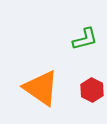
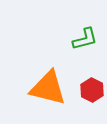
orange triangle: moved 7 px right; rotated 21 degrees counterclockwise
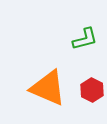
orange triangle: rotated 9 degrees clockwise
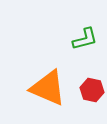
red hexagon: rotated 15 degrees counterclockwise
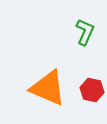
green L-shape: moved 7 px up; rotated 52 degrees counterclockwise
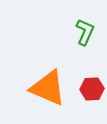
red hexagon: moved 1 px up; rotated 15 degrees counterclockwise
